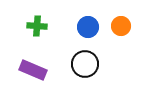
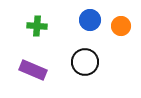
blue circle: moved 2 px right, 7 px up
black circle: moved 2 px up
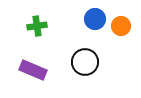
blue circle: moved 5 px right, 1 px up
green cross: rotated 12 degrees counterclockwise
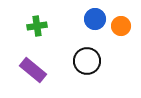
black circle: moved 2 px right, 1 px up
purple rectangle: rotated 16 degrees clockwise
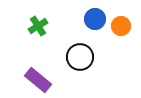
green cross: moved 1 px right; rotated 24 degrees counterclockwise
black circle: moved 7 px left, 4 px up
purple rectangle: moved 5 px right, 10 px down
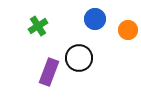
orange circle: moved 7 px right, 4 px down
black circle: moved 1 px left, 1 px down
purple rectangle: moved 11 px right, 8 px up; rotated 72 degrees clockwise
